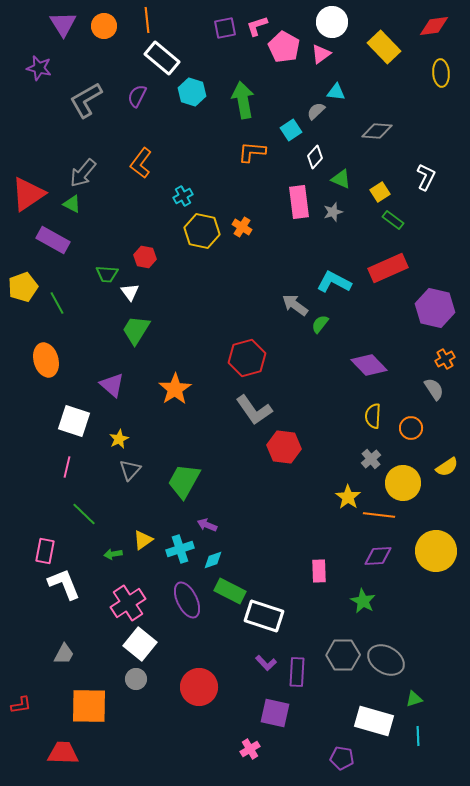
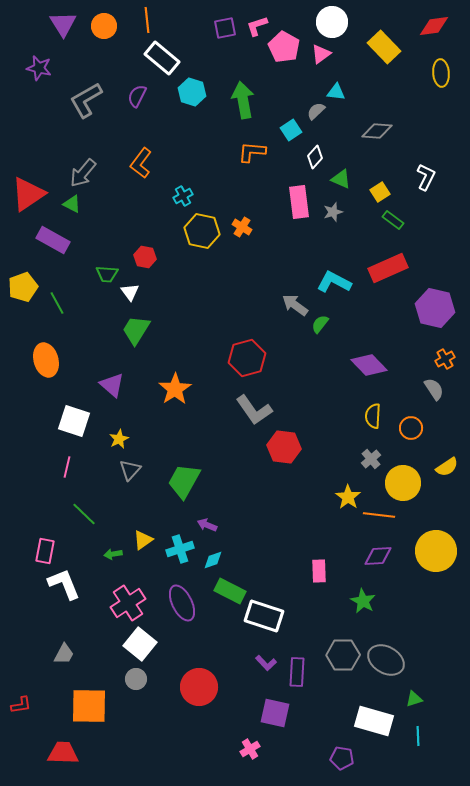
purple ellipse at (187, 600): moved 5 px left, 3 px down
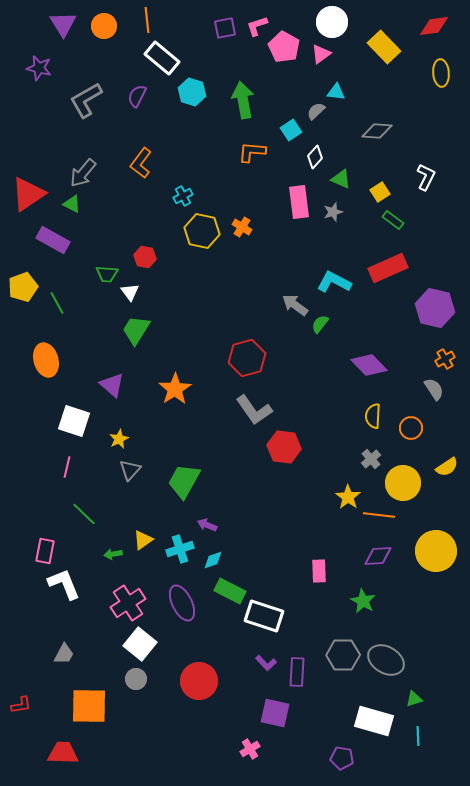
red circle at (199, 687): moved 6 px up
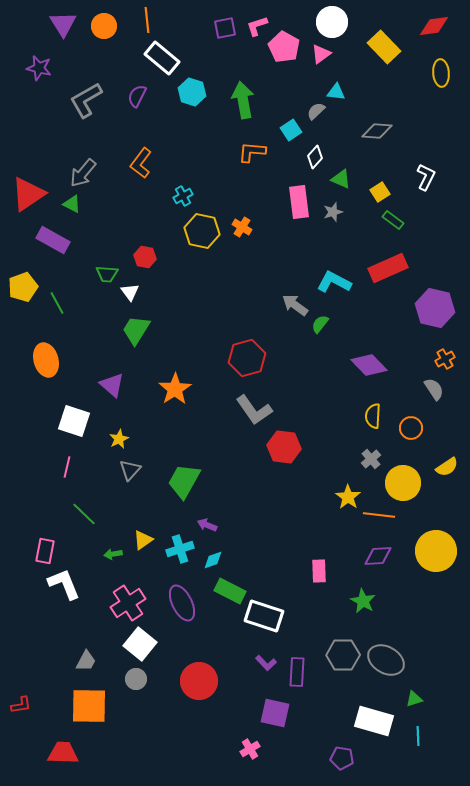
gray trapezoid at (64, 654): moved 22 px right, 7 px down
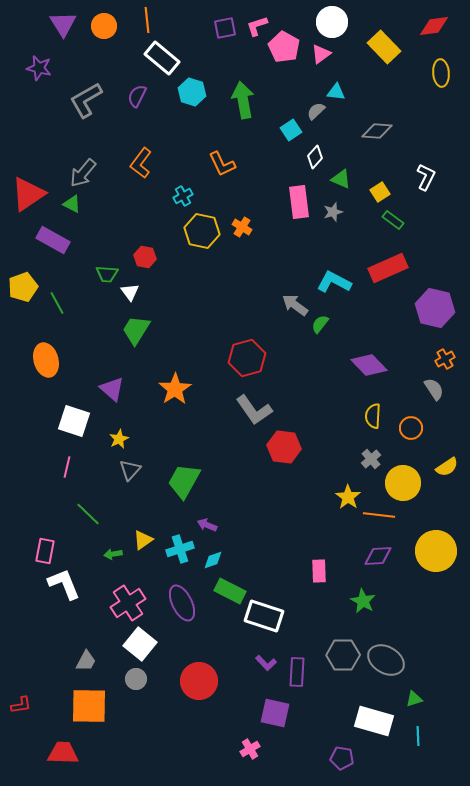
orange L-shape at (252, 152): moved 30 px left, 12 px down; rotated 120 degrees counterclockwise
purple triangle at (112, 385): moved 4 px down
green line at (84, 514): moved 4 px right
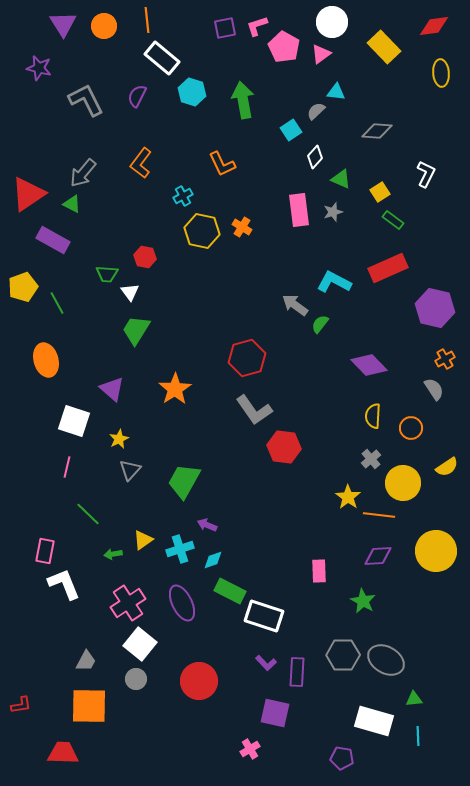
gray L-shape at (86, 100): rotated 93 degrees clockwise
white L-shape at (426, 177): moved 3 px up
pink rectangle at (299, 202): moved 8 px down
green triangle at (414, 699): rotated 12 degrees clockwise
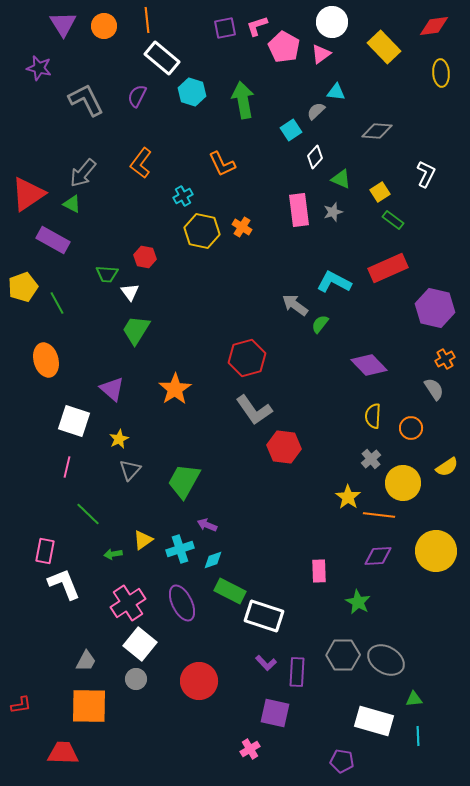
green star at (363, 601): moved 5 px left, 1 px down
purple pentagon at (342, 758): moved 3 px down
